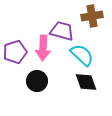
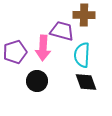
brown cross: moved 8 px left, 1 px up; rotated 10 degrees clockwise
cyan semicircle: rotated 130 degrees counterclockwise
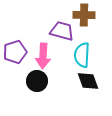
pink arrow: moved 8 px down
black diamond: moved 2 px right, 1 px up
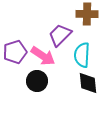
brown cross: moved 3 px right, 1 px up
purple trapezoid: moved 2 px left, 4 px down; rotated 60 degrees counterclockwise
pink arrow: rotated 60 degrees counterclockwise
black diamond: moved 2 px down; rotated 15 degrees clockwise
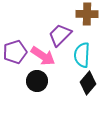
black diamond: rotated 45 degrees clockwise
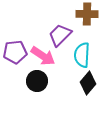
purple pentagon: rotated 10 degrees clockwise
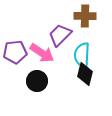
brown cross: moved 2 px left, 2 px down
pink arrow: moved 1 px left, 3 px up
black diamond: moved 3 px left, 9 px up; rotated 25 degrees counterclockwise
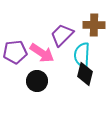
brown cross: moved 9 px right, 9 px down
purple trapezoid: moved 2 px right
